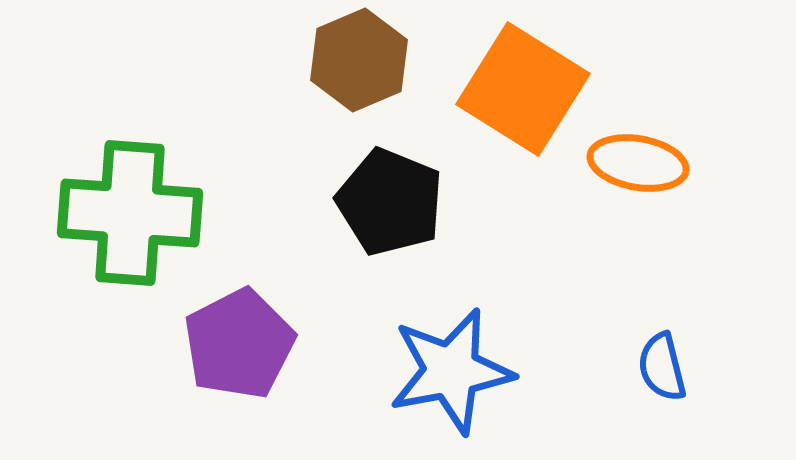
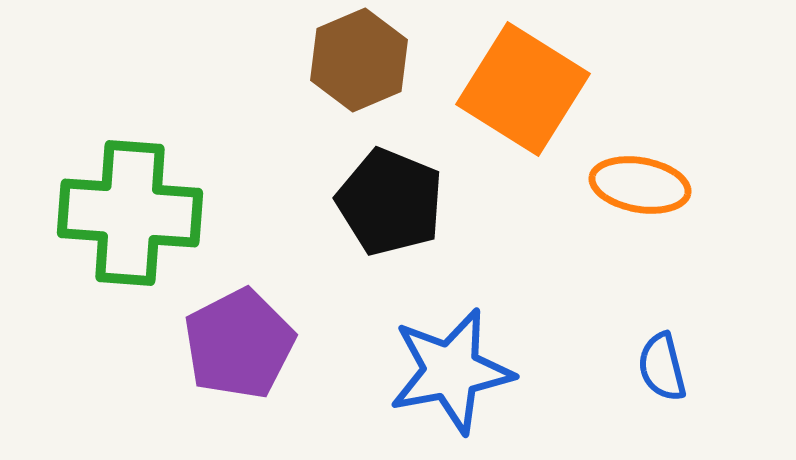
orange ellipse: moved 2 px right, 22 px down
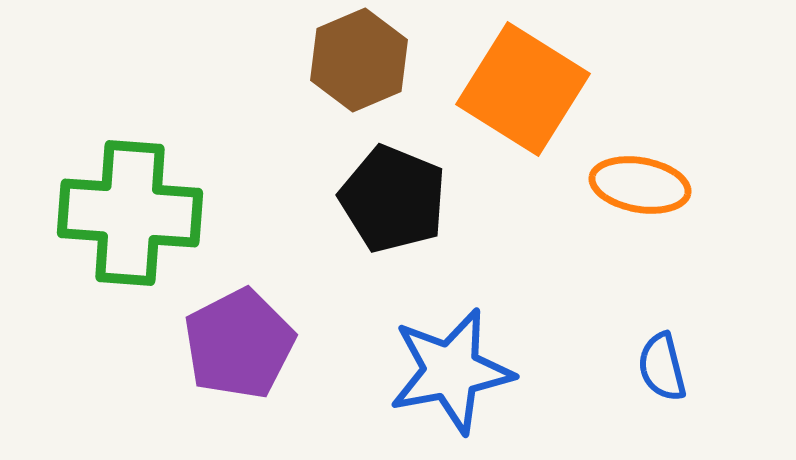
black pentagon: moved 3 px right, 3 px up
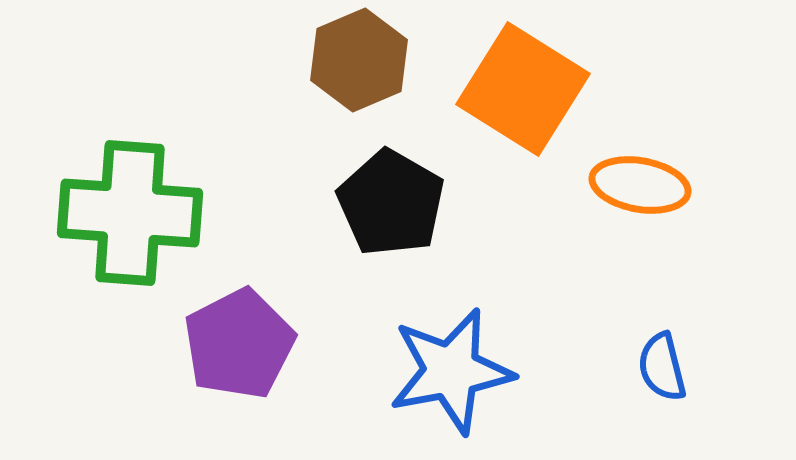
black pentagon: moved 2 px left, 4 px down; rotated 8 degrees clockwise
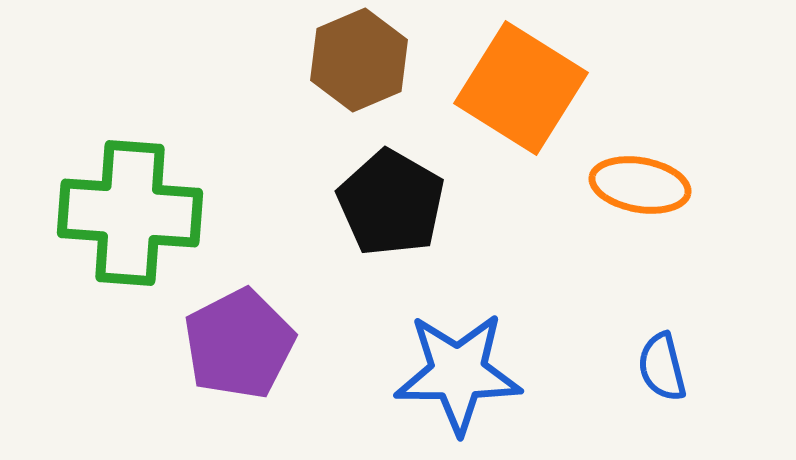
orange square: moved 2 px left, 1 px up
blue star: moved 7 px right, 2 px down; rotated 11 degrees clockwise
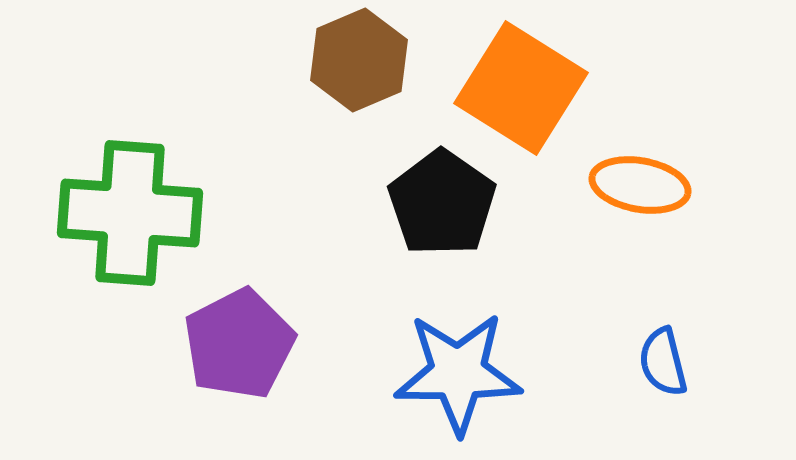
black pentagon: moved 51 px right; rotated 5 degrees clockwise
blue semicircle: moved 1 px right, 5 px up
